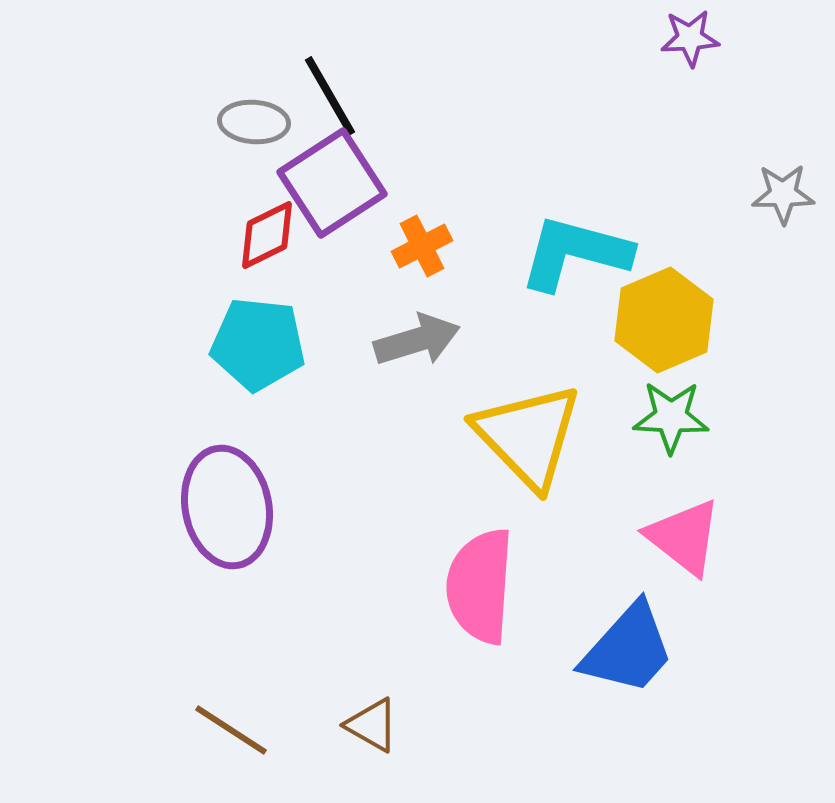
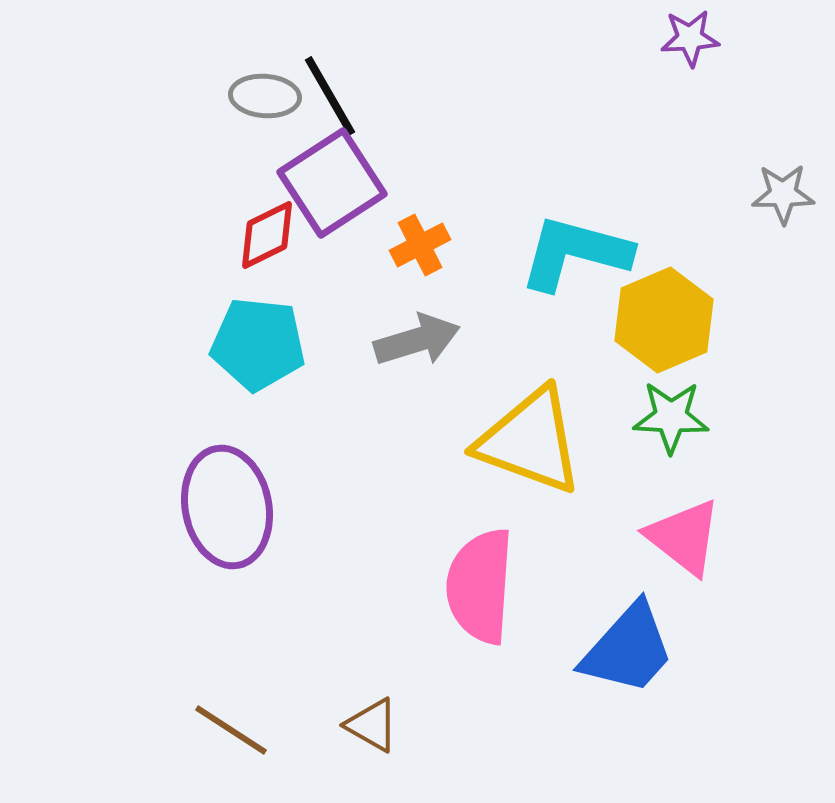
gray ellipse: moved 11 px right, 26 px up
orange cross: moved 2 px left, 1 px up
yellow triangle: moved 2 px right, 5 px down; rotated 26 degrees counterclockwise
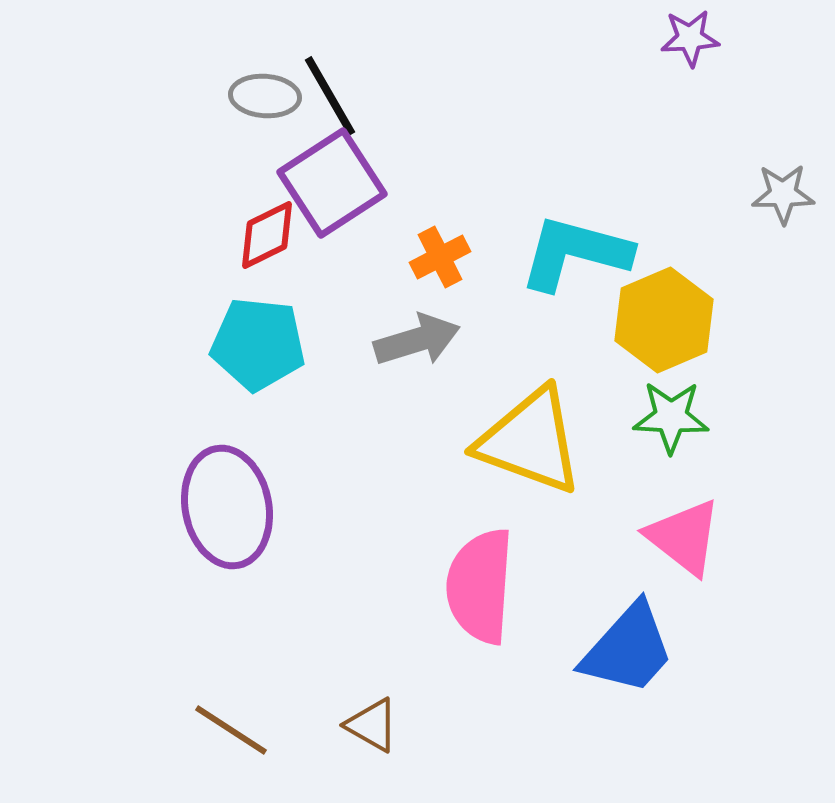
orange cross: moved 20 px right, 12 px down
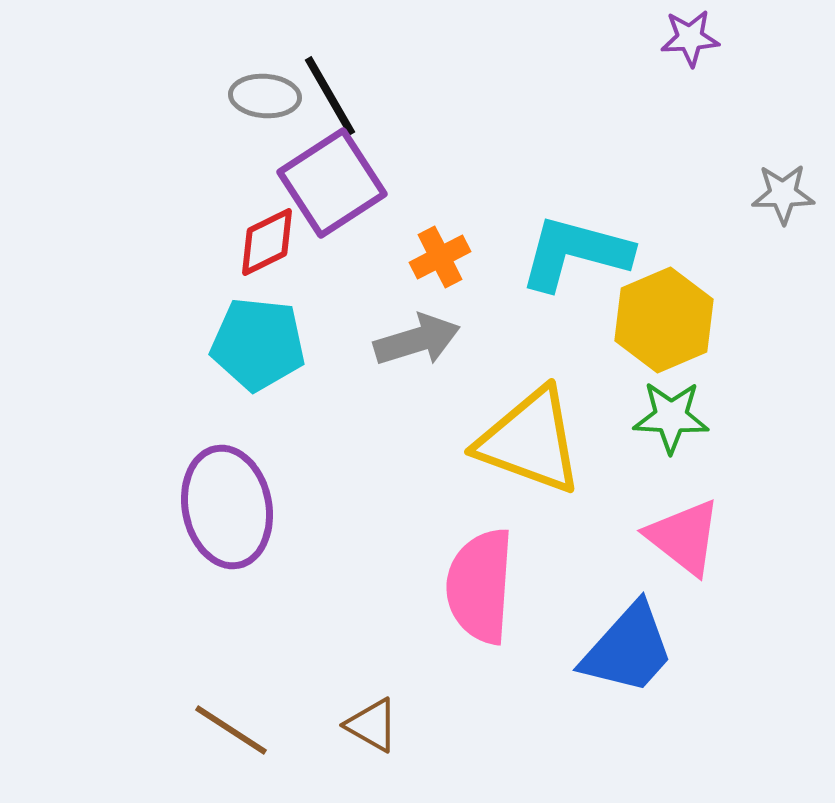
red diamond: moved 7 px down
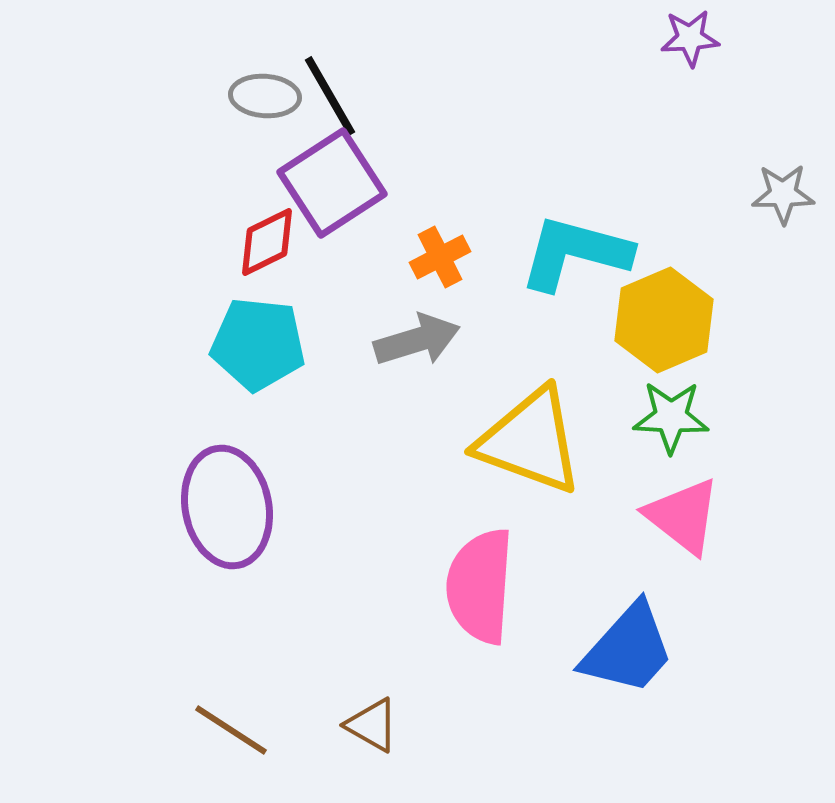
pink triangle: moved 1 px left, 21 px up
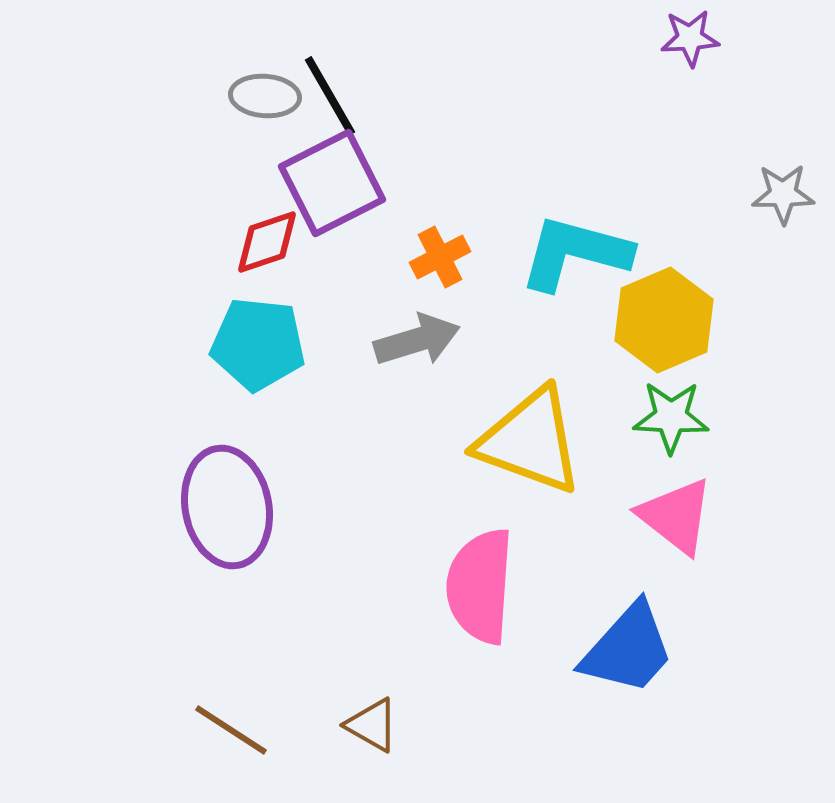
purple square: rotated 6 degrees clockwise
red diamond: rotated 8 degrees clockwise
pink triangle: moved 7 px left
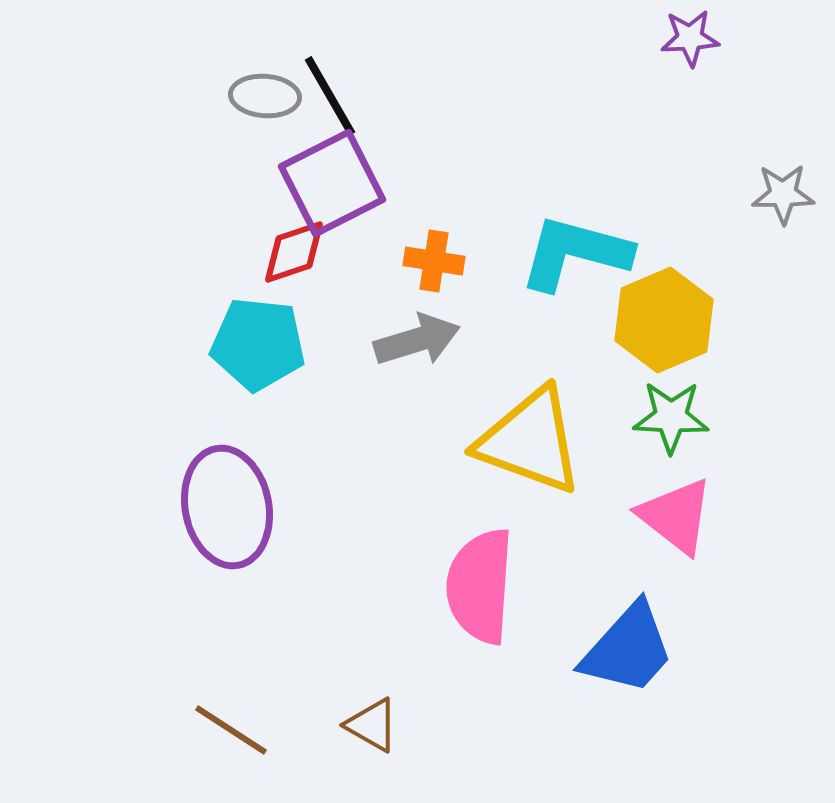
red diamond: moved 27 px right, 10 px down
orange cross: moved 6 px left, 4 px down; rotated 36 degrees clockwise
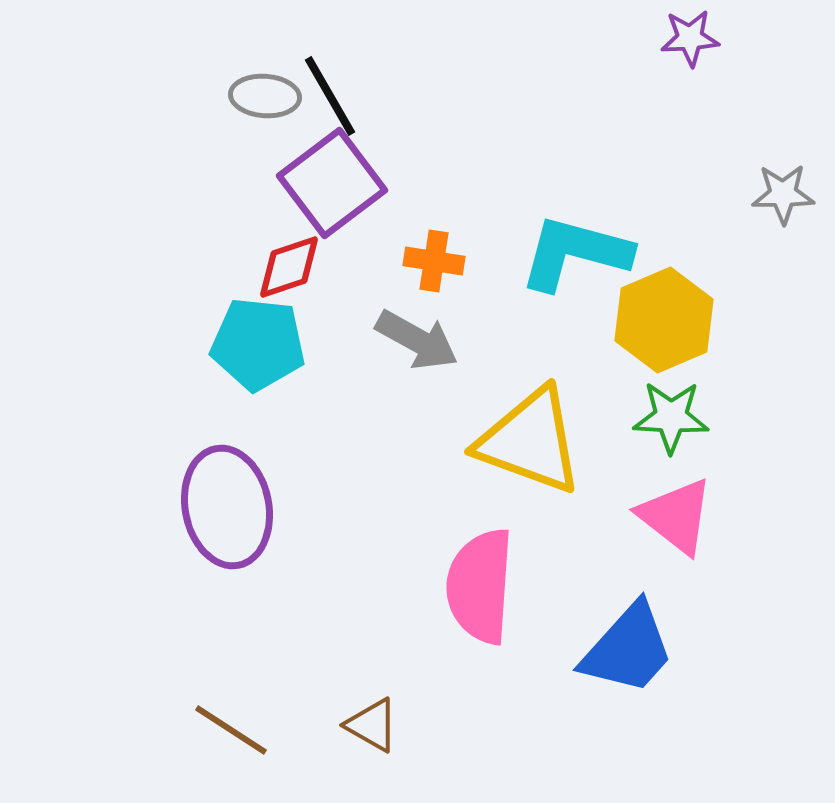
purple square: rotated 10 degrees counterclockwise
red diamond: moved 5 px left, 15 px down
gray arrow: rotated 46 degrees clockwise
